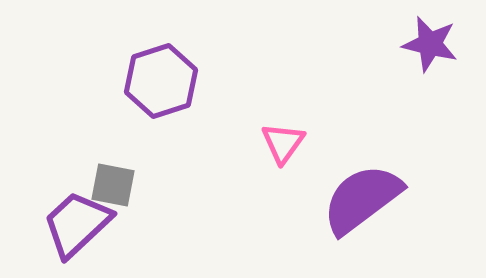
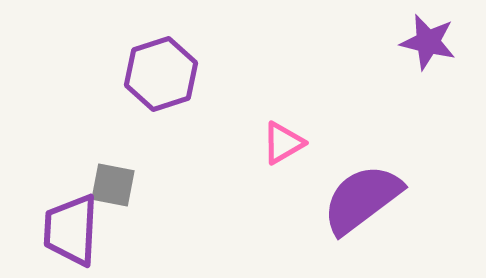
purple star: moved 2 px left, 2 px up
purple hexagon: moved 7 px up
pink triangle: rotated 24 degrees clockwise
purple trapezoid: moved 6 px left, 6 px down; rotated 44 degrees counterclockwise
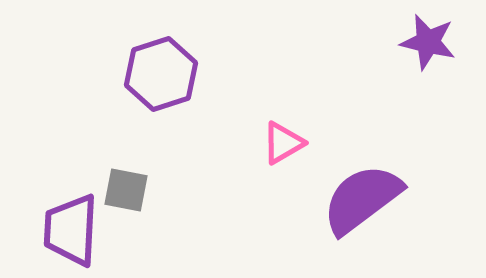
gray square: moved 13 px right, 5 px down
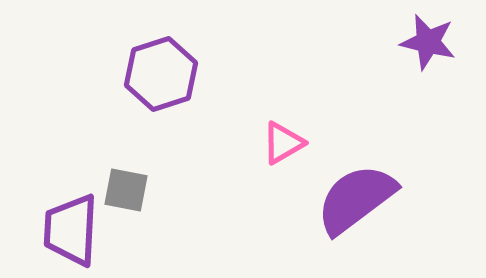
purple semicircle: moved 6 px left
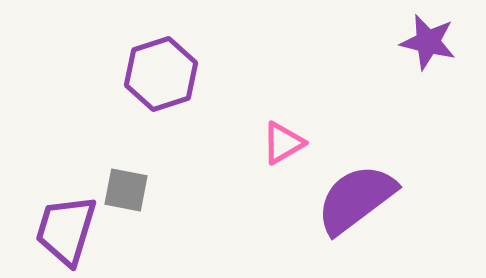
purple trapezoid: moved 5 px left; rotated 14 degrees clockwise
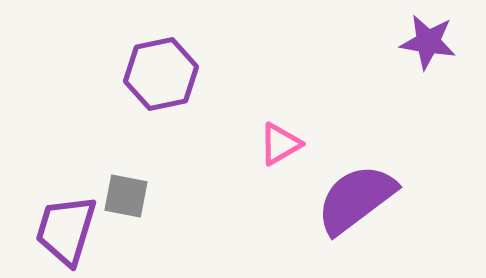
purple star: rotated 4 degrees counterclockwise
purple hexagon: rotated 6 degrees clockwise
pink triangle: moved 3 px left, 1 px down
gray square: moved 6 px down
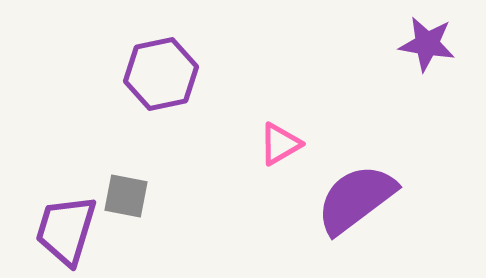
purple star: moved 1 px left, 2 px down
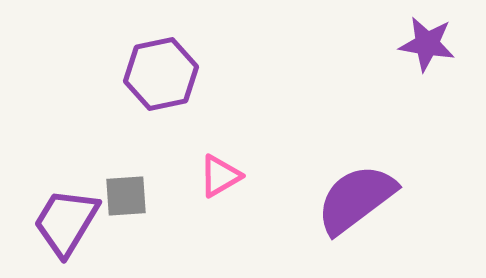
pink triangle: moved 60 px left, 32 px down
gray square: rotated 15 degrees counterclockwise
purple trapezoid: moved 8 px up; rotated 14 degrees clockwise
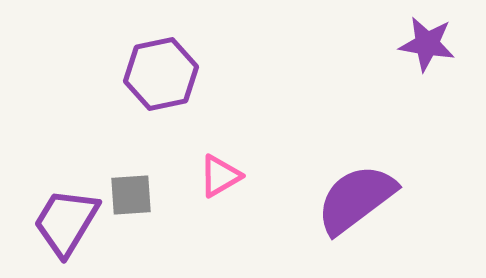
gray square: moved 5 px right, 1 px up
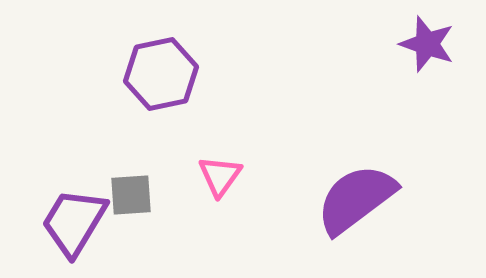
purple star: rotated 10 degrees clockwise
pink triangle: rotated 24 degrees counterclockwise
purple trapezoid: moved 8 px right
